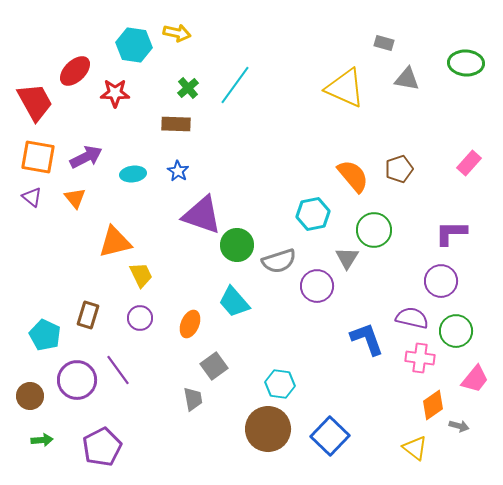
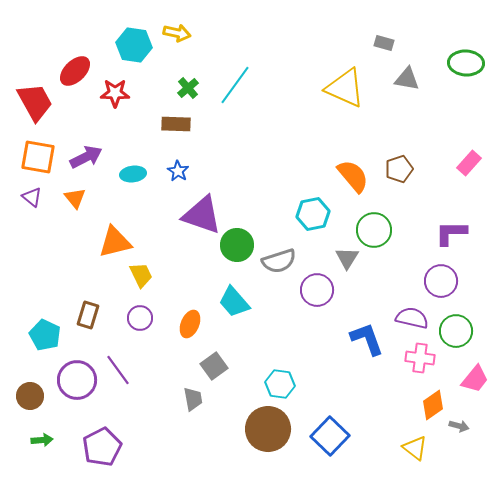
purple circle at (317, 286): moved 4 px down
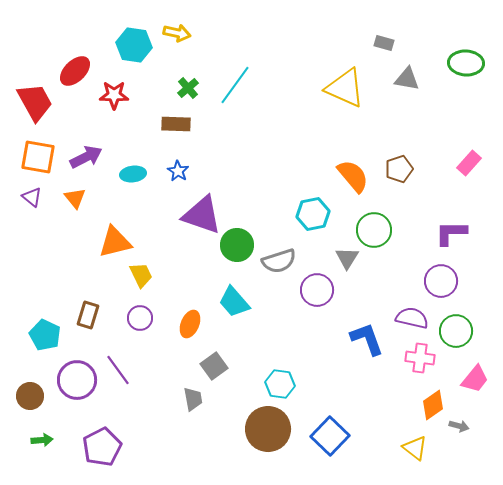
red star at (115, 93): moved 1 px left, 2 px down
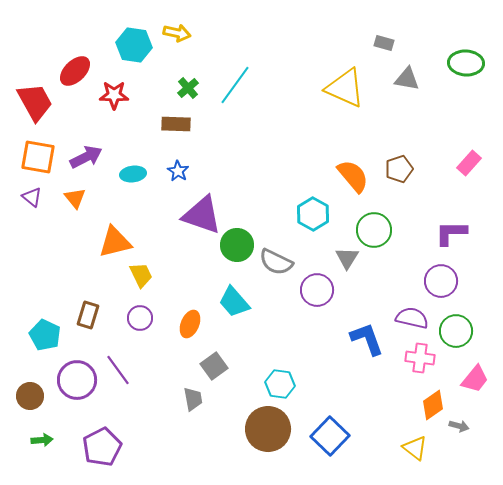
cyan hexagon at (313, 214): rotated 20 degrees counterclockwise
gray semicircle at (279, 261): moved 3 px left, 1 px down; rotated 44 degrees clockwise
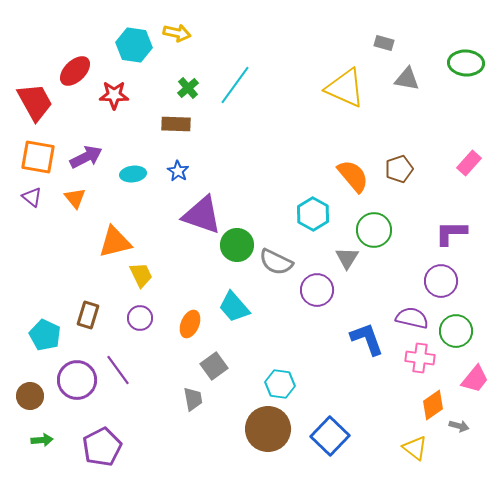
cyan trapezoid at (234, 302): moved 5 px down
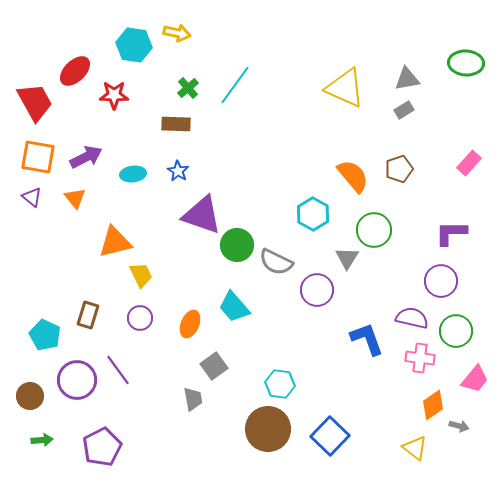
gray rectangle at (384, 43): moved 20 px right, 67 px down; rotated 48 degrees counterclockwise
gray triangle at (407, 79): rotated 20 degrees counterclockwise
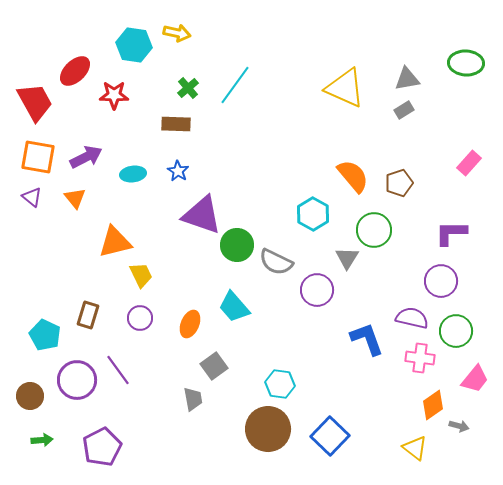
brown pentagon at (399, 169): moved 14 px down
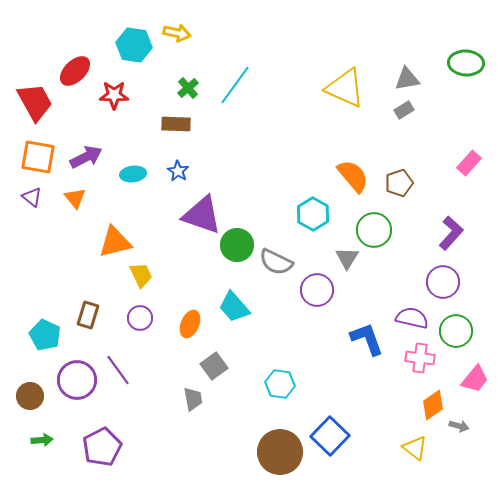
purple L-shape at (451, 233): rotated 132 degrees clockwise
purple circle at (441, 281): moved 2 px right, 1 px down
brown circle at (268, 429): moved 12 px right, 23 px down
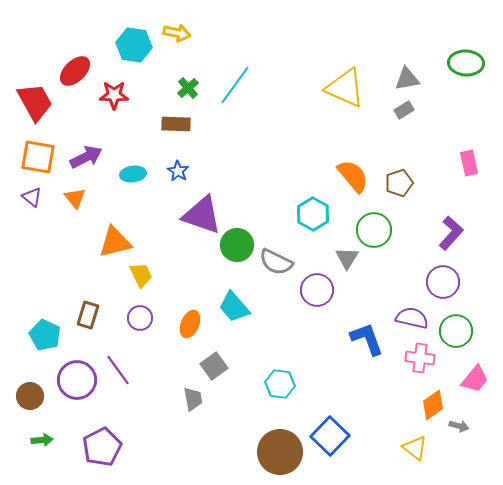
pink rectangle at (469, 163): rotated 55 degrees counterclockwise
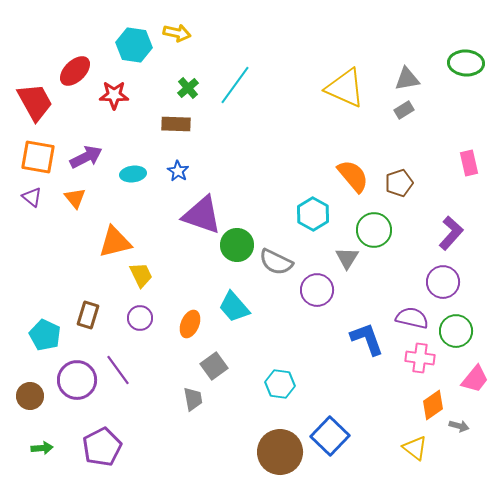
green arrow at (42, 440): moved 8 px down
